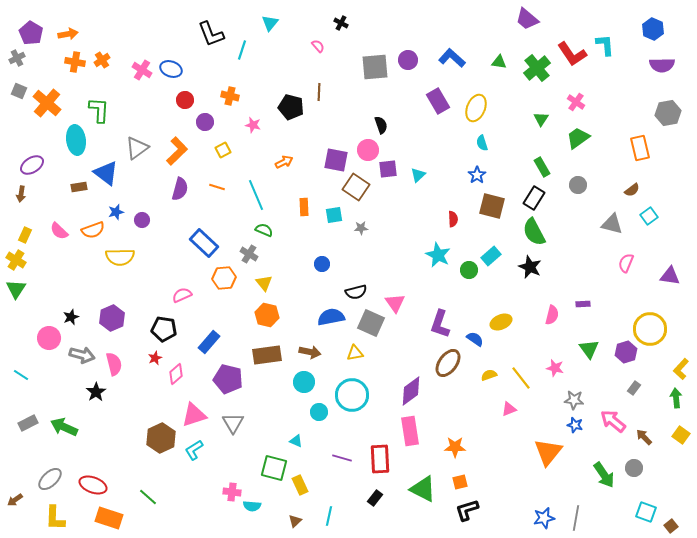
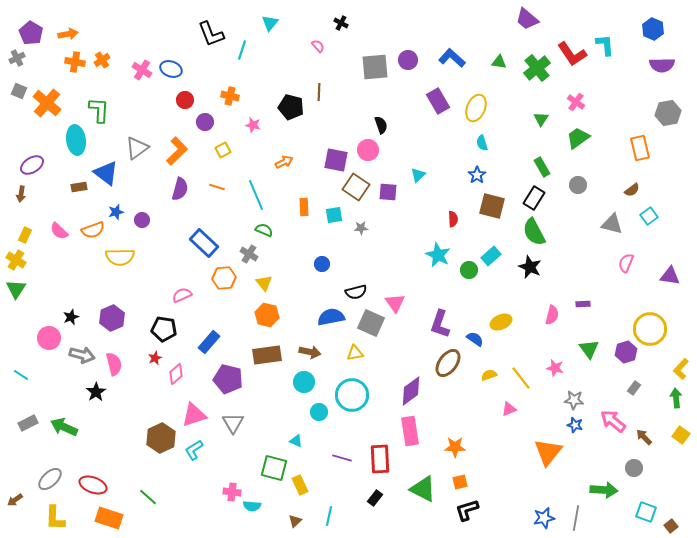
purple square at (388, 169): moved 23 px down; rotated 12 degrees clockwise
green arrow at (604, 475): moved 15 px down; rotated 52 degrees counterclockwise
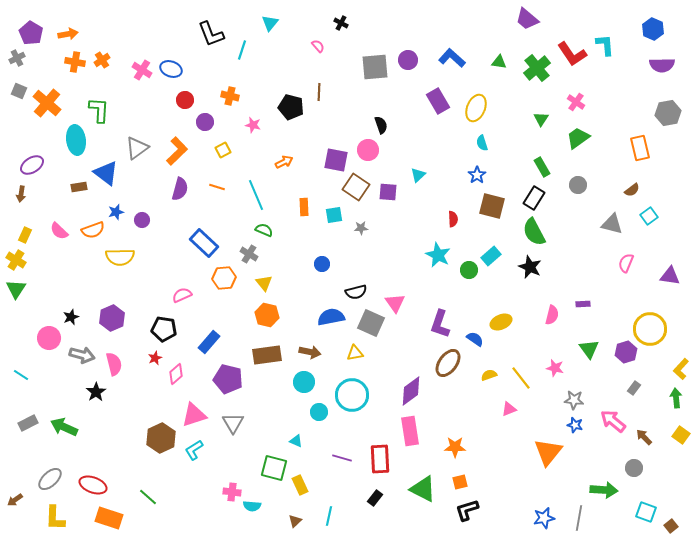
gray line at (576, 518): moved 3 px right
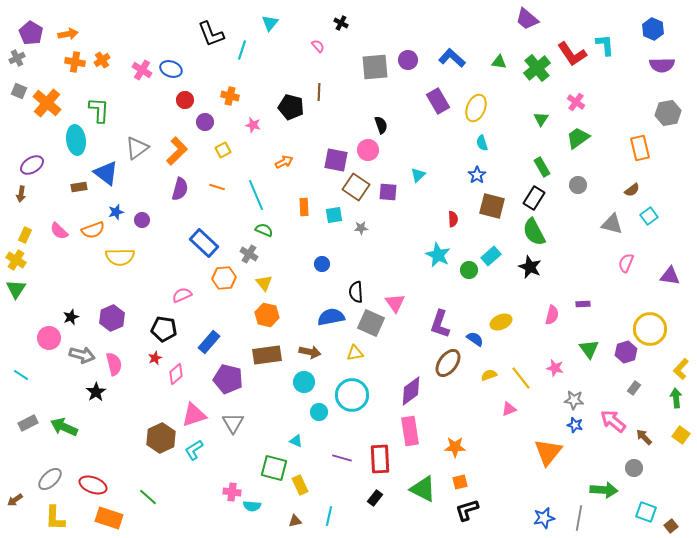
black semicircle at (356, 292): rotated 100 degrees clockwise
brown triangle at (295, 521): rotated 32 degrees clockwise
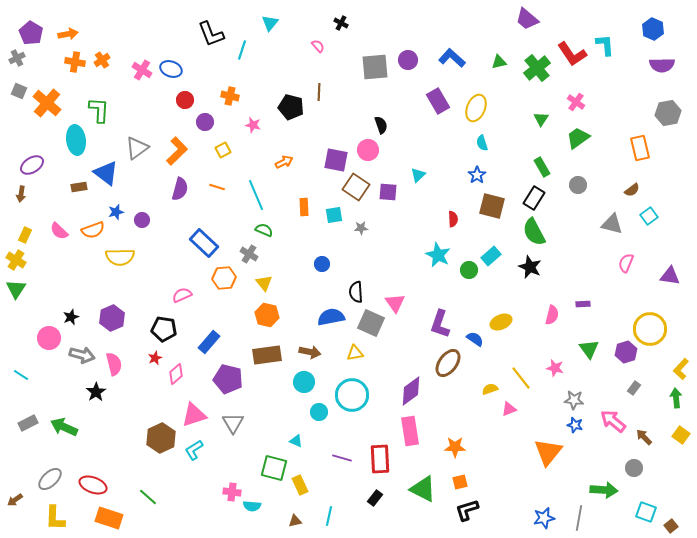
green triangle at (499, 62): rotated 21 degrees counterclockwise
yellow semicircle at (489, 375): moved 1 px right, 14 px down
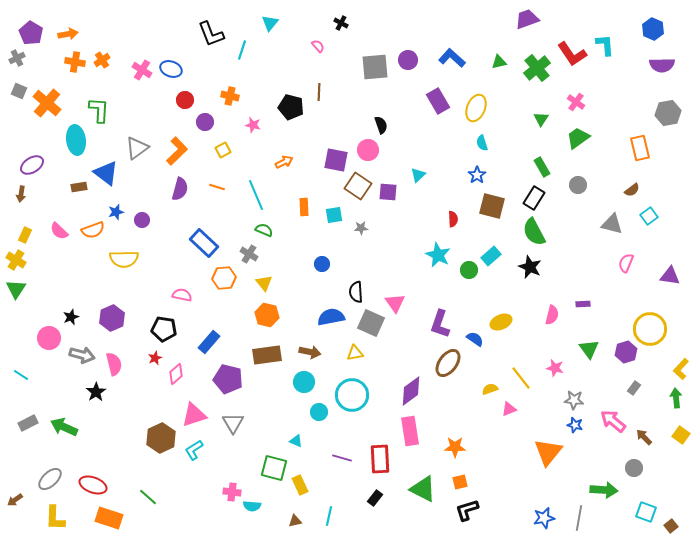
purple trapezoid at (527, 19): rotated 120 degrees clockwise
brown square at (356, 187): moved 2 px right, 1 px up
yellow semicircle at (120, 257): moved 4 px right, 2 px down
pink semicircle at (182, 295): rotated 36 degrees clockwise
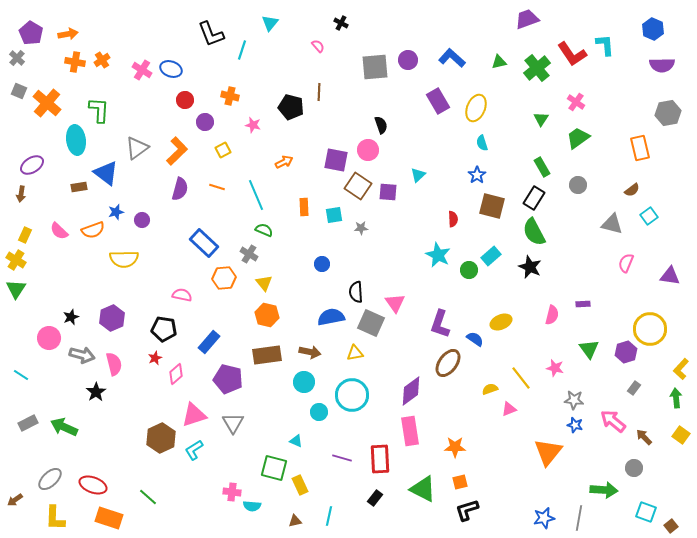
gray cross at (17, 58): rotated 21 degrees counterclockwise
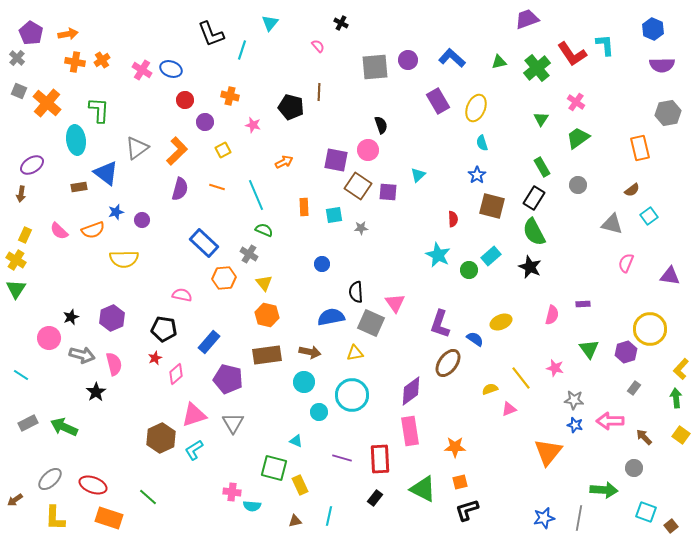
pink arrow at (613, 421): moved 3 px left; rotated 40 degrees counterclockwise
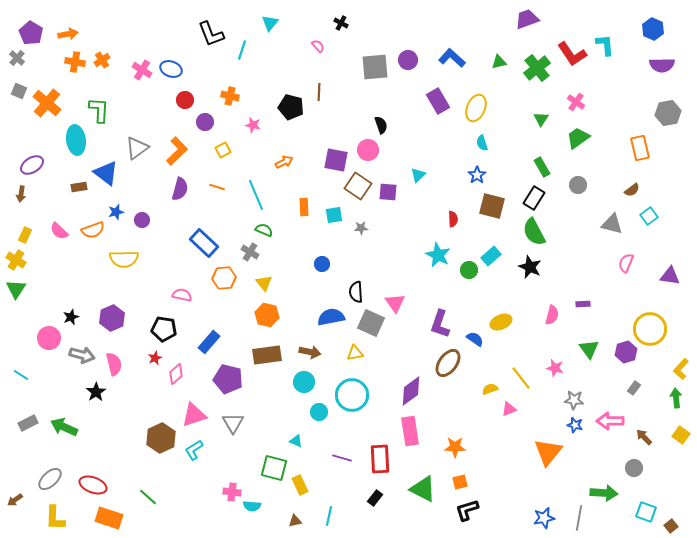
gray cross at (249, 254): moved 1 px right, 2 px up
green arrow at (604, 490): moved 3 px down
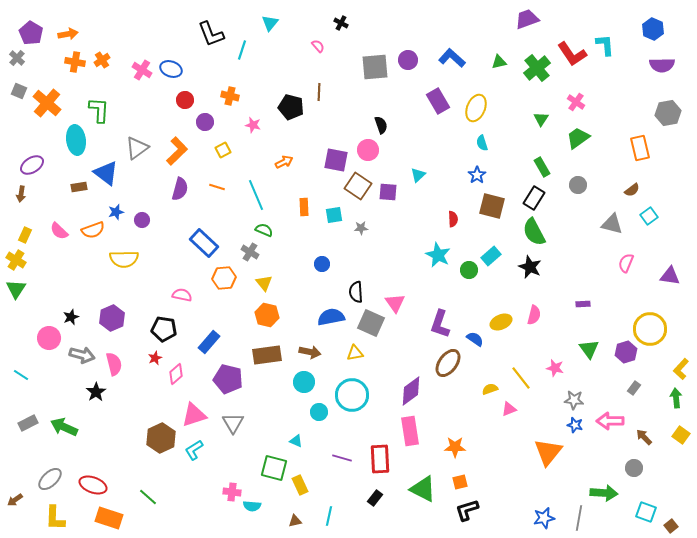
pink semicircle at (552, 315): moved 18 px left
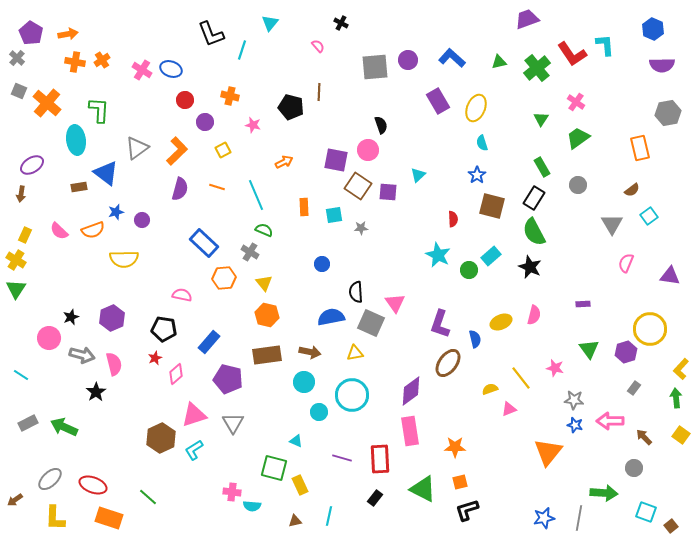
gray triangle at (612, 224): rotated 45 degrees clockwise
blue semicircle at (475, 339): rotated 42 degrees clockwise
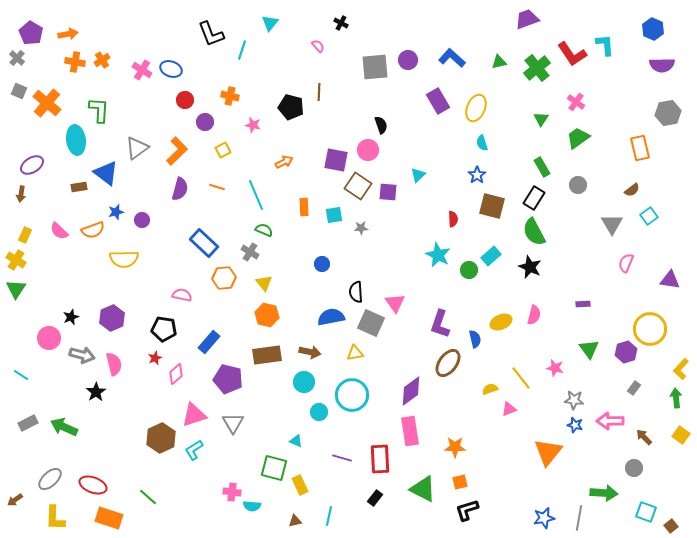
purple triangle at (670, 276): moved 4 px down
